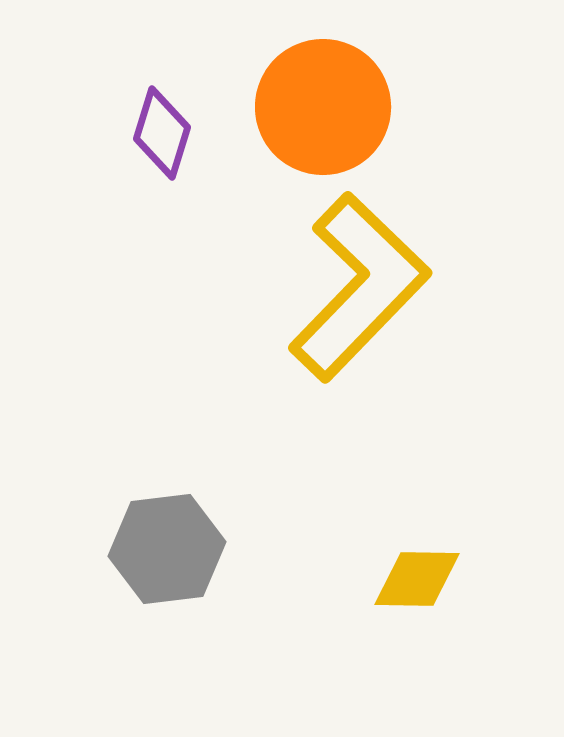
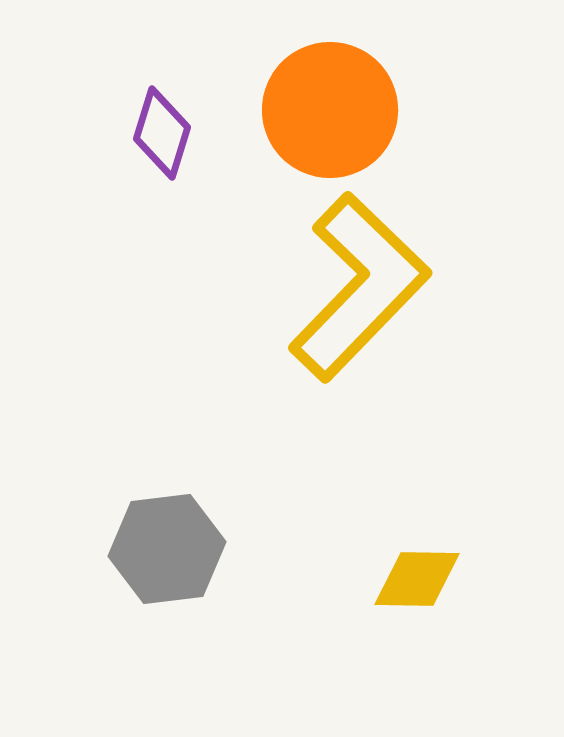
orange circle: moved 7 px right, 3 px down
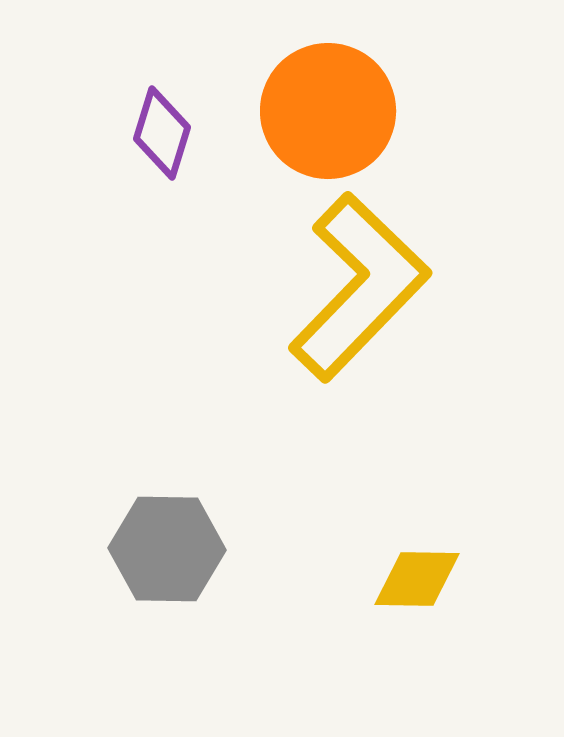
orange circle: moved 2 px left, 1 px down
gray hexagon: rotated 8 degrees clockwise
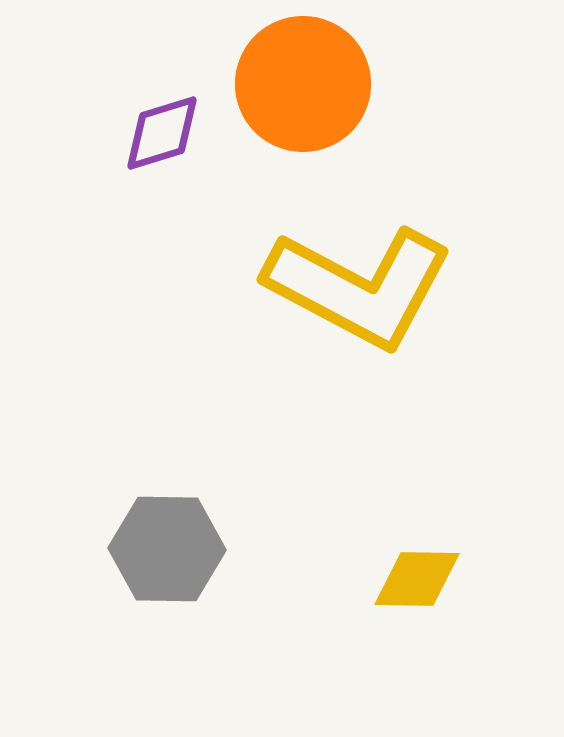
orange circle: moved 25 px left, 27 px up
purple diamond: rotated 56 degrees clockwise
yellow L-shape: rotated 74 degrees clockwise
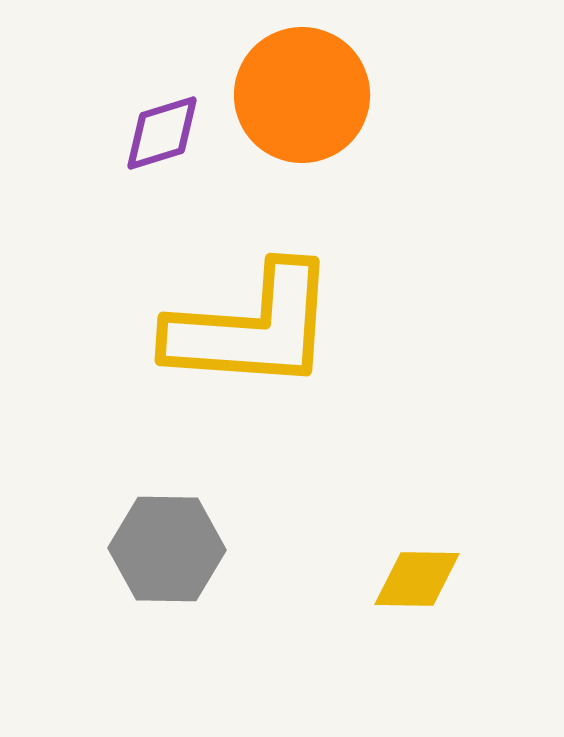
orange circle: moved 1 px left, 11 px down
yellow L-shape: moved 107 px left, 41 px down; rotated 24 degrees counterclockwise
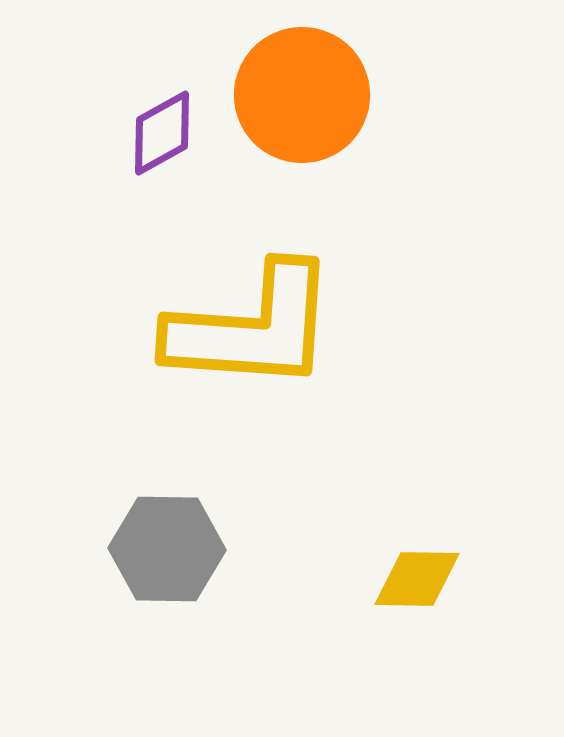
purple diamond: rotated 12 degrees counterclockwise
